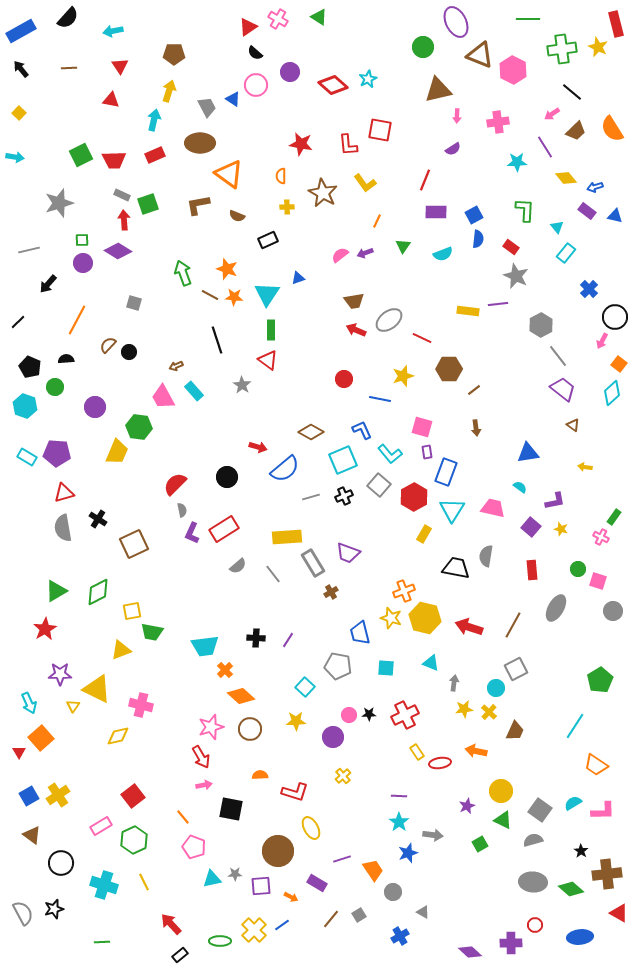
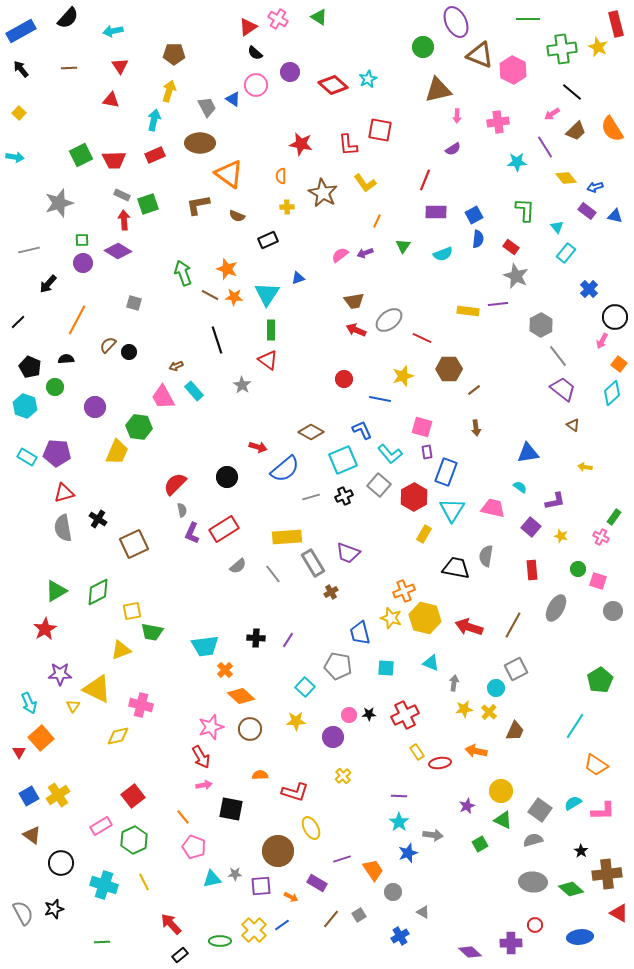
yellow star at (561, 529): moved 7 px down
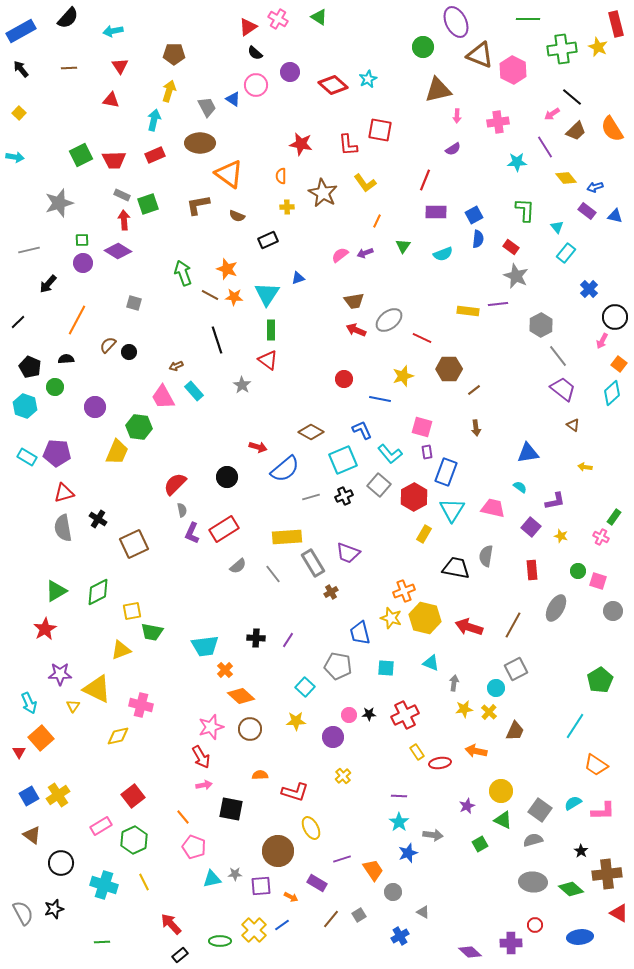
black line at (572, 92): moved 5 px down
green circle at (578, 569): moved 2 px down
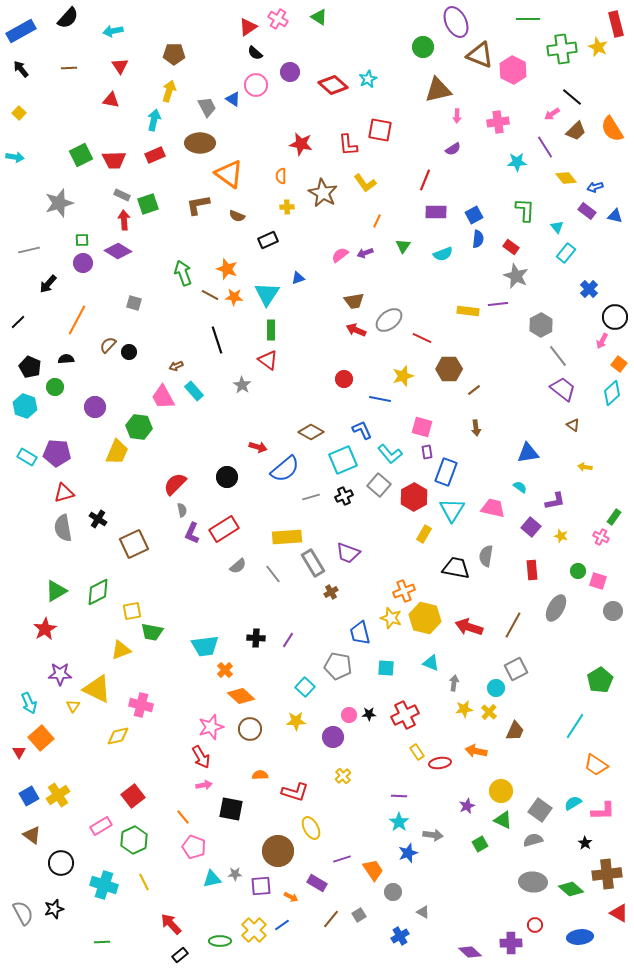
black star at (581, 851): moved 4 px right, 8 px up
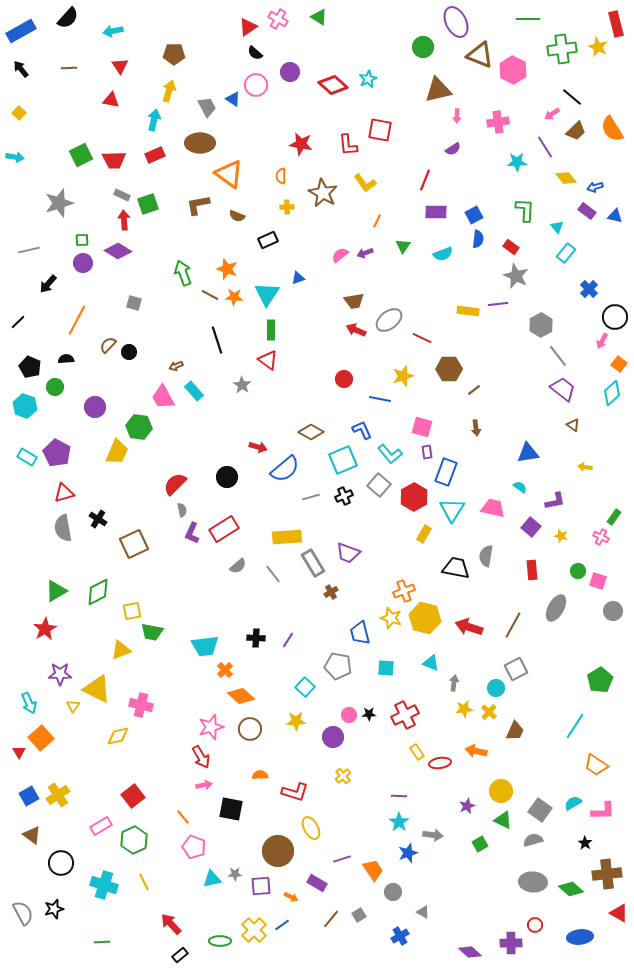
purple pentagon at (57, 453): rotated 24 degrees clockwise
